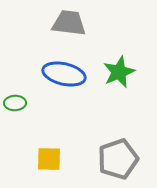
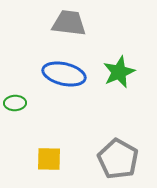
gray pentagon: rotated 24 degrees counterclockwise
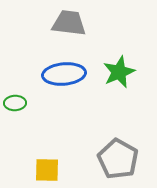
blue ellipse: rotated 18 degrees counterclockwise
yellow square: moved 2 px left, 11 px down
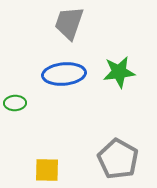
gray trapezoid: rotated 78 degrees counterclockwise
green star: rotated 16 degrees clockwise
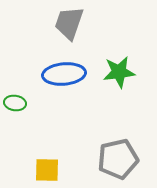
green ellipse: rotated 10 degrees clockwise
gray pentagon: rotated 30 degrees clockwise
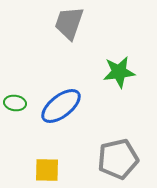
blue ellipse: moved 3 px left, 32 px down; rotated 33 degrees counterclockwise
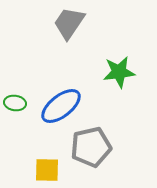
gray trapezoid: rotated 15 degrees clockwise
gray pentagon: moved 27 px left, 12 px up
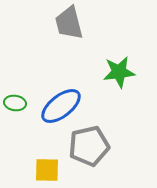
gray trapezoid: rotated 48 degrees counterclockwise
gray pentagon: moved 2 px left, 1 px up
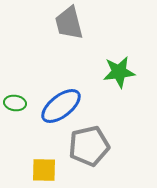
yellow square: moved 3 px left
